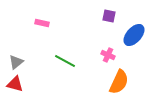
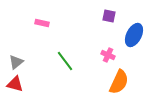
blue ellipse: rotated 15 degrees counterclockwise
green line: rotated 25 degrees clockwise
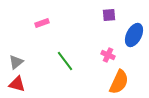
purple square: moved 1 px up; rotated 16 degrees counterclockwise
pink rectangle: rotated 32 degrees counterclockwise
red triangle: moved 2 px right
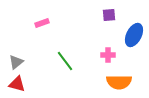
pink cross: rotated 24 degrees counterclockwise
orange semicircle: rotated 65 degrees clockwise
